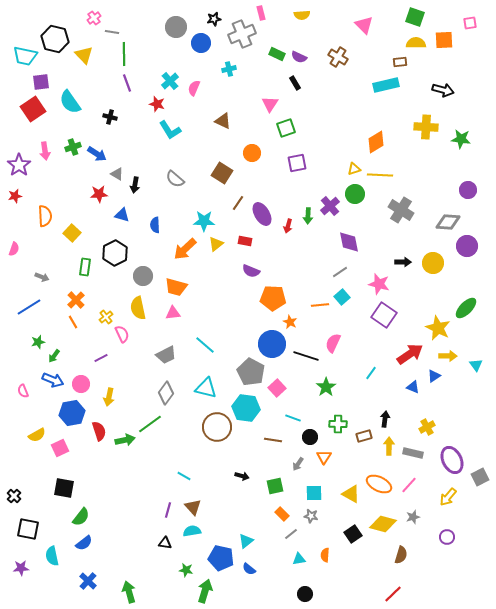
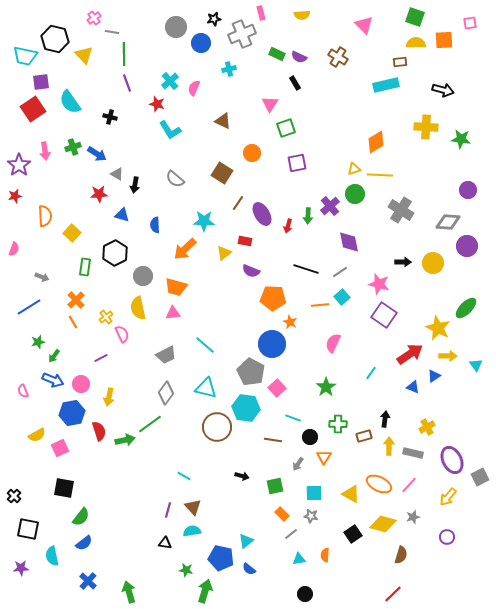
yellow triangle at (216, 244): moved 8 px right, 9 px down
black line at (306, 356): moved 87 px up
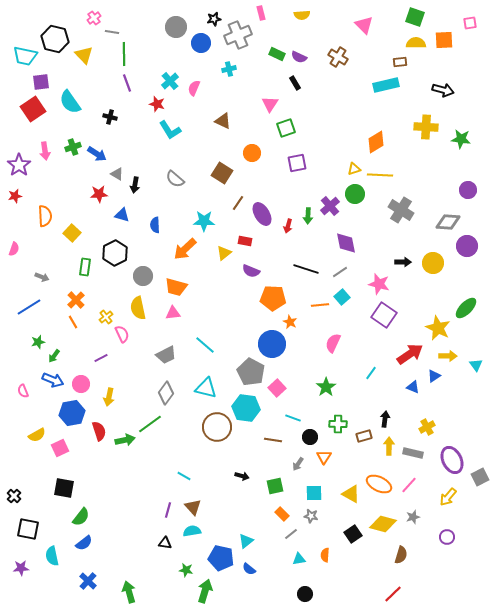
gray cross at (242, 34): moved 4 px left, 1 px down
purple diamond at (349, 242): moved 3 px left, 1 px down
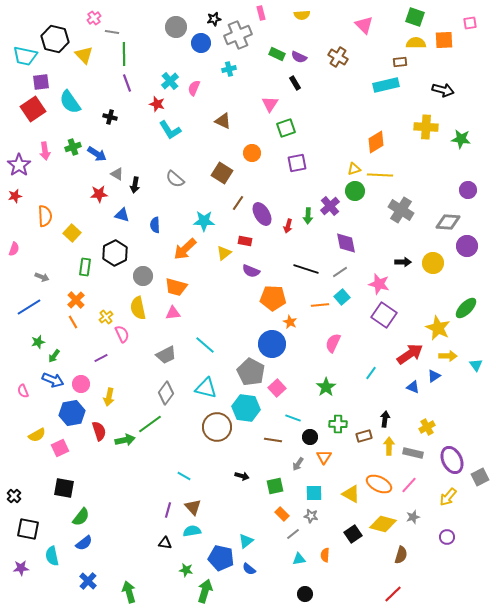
green circle at (355, 194): moved 3 px up
gray line at (291, 534): moved 2 px right
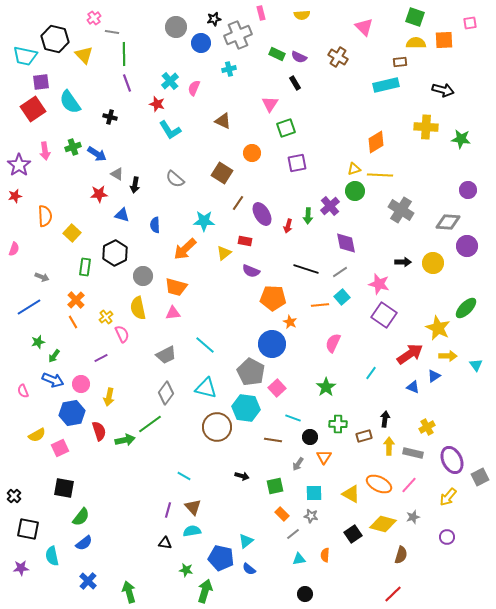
pink triangle at (364, 25): moved 2 px down
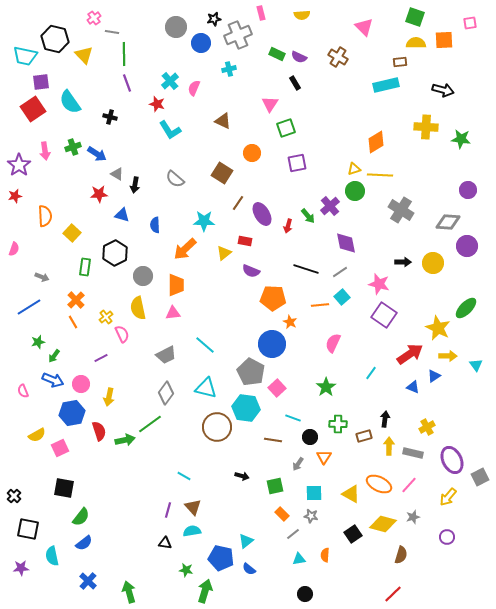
green arrow at (308, 216): rotated 42 degrees counterclockwise
orange trapezoid at (176, 287): moved 2 px up; rotated 105 degrees counterclockwise
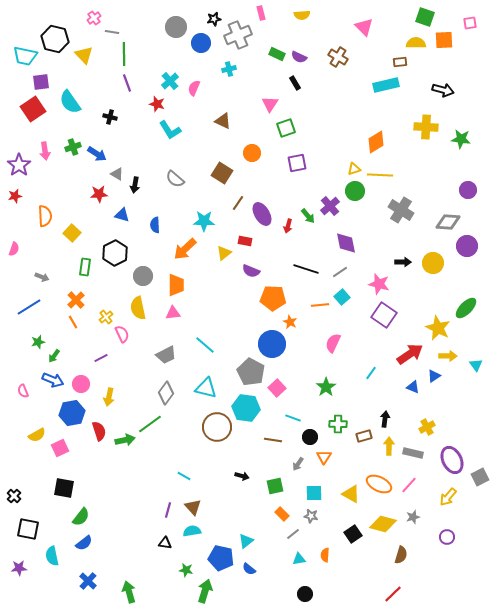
green square at (415, 17): moved 10 px right
purple star at (21, 568): moved 2 px left
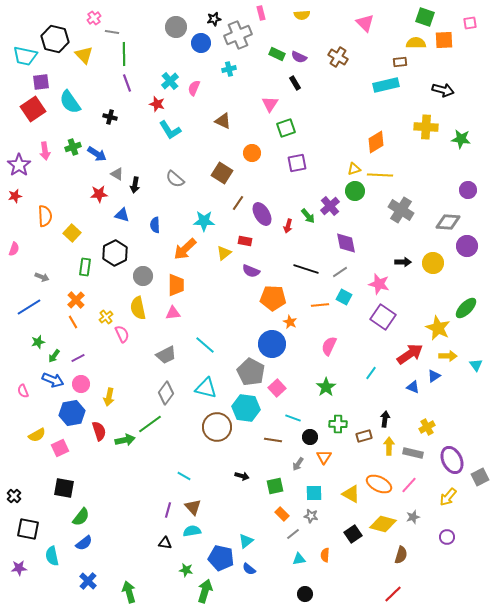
pink triangle at (364, 27): moved 1 px right, 4 px up
cyan square at (342, 297): moved 2 px right; rotated 21 degrees counterclockwise
purple square at (384, 315): moved 1 px left, 2 px down
pink semicircle at (333, 343): moved 4 px left, 3 px down
purple line at (101, 358): moved 23 px left
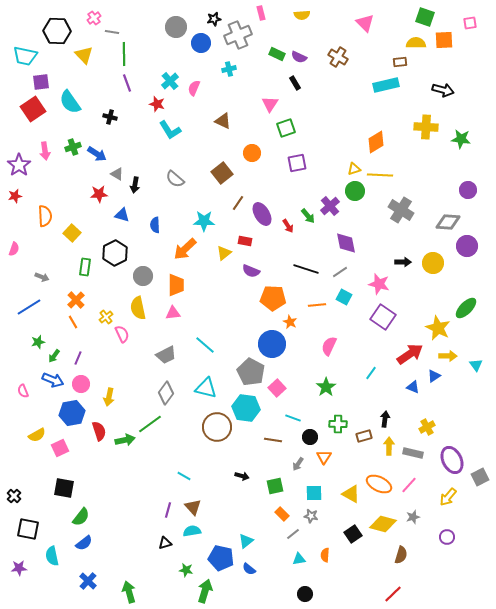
black hexagon at (55, 39): moved 2 px right, 8 px up; rotated 12 degrees counterclockwise
brown square at (222, 173): rotated 20 degrees clockwise
red arrow at (288, 226): rotated 48 degrees counterclockwise
orange line at (320, 305): moved 3 px left
purple line at (78, 358): rotated 40 degrees counterclockwise
black triangle at (165, 543): rotated 24 degrees counterclockwise
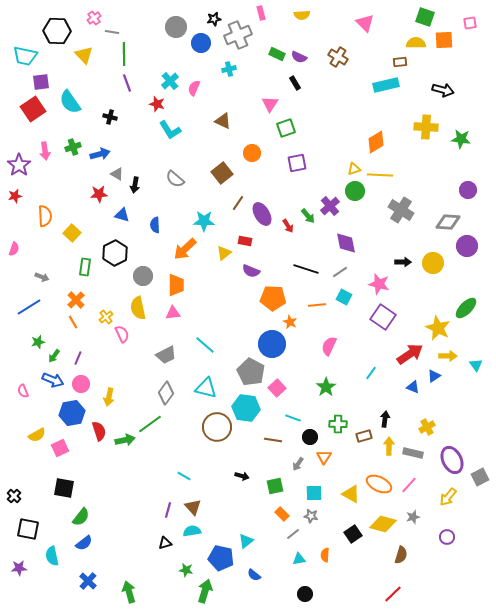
blue arrow at (97, 154): moved 3 px right; rotated 48 degrees counterclockwise
blue semicircle at (249, 569): moved 5 px right, 6 px down
